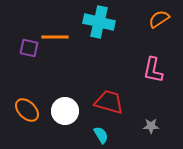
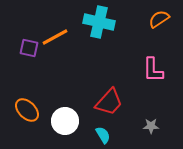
orange line: rotated 28 degrees counterclockwise
pink L-shape: rotated 12 degrees counterclockwise
red trapezoid: rotated 116 degrees clockwise
white circle: moved 10 px down
cyan semicircle: moved 2 px right
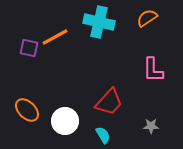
orange semicircle: moved 12 px left, 1 px up
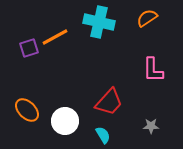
purple square: rotated 30 degrees counterclockwise
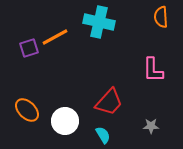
orange semicircle: moved 14 px right, 1 px up; rotated 60 degrees counterclockwise
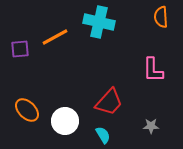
purple square: moved 9 px left, 1 px down; rotated 12 degrees clockwise
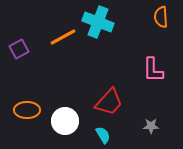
cyan cross: moved 1 px left; rotated 8 degrees clockwise
orange line: moved 8 px right
purple square: moved 1 px left; rotated 24 degrees counterclockwise
orange ellipse: rotated 45 degrees counterclockwise
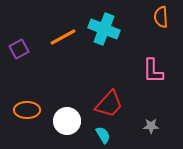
cyan cross: moved 6 px right, 7 px down
pink L-shape: moved 1 px down
red trapezoid: moved 2 px down
white circle: moved 2 px right
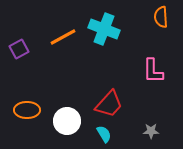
gray star: moved 5 px down
cyan semicircle: moved 1 px right, 1 px up
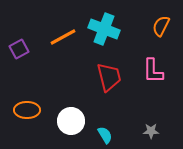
orange semicircle: moved 9 px down; rotated 30 degrees clockwise
red trapezoid: moved 27 px up; rotated 56 degrees counterclockwise
white circle: moved 4 px right
cyan semicircle: moved 1 px right, 1 px down
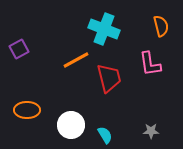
orange semicircle: rotated 140 degrees clockwise
orange line: moved 13 px right, 23 px down
pink L-shape: moved 3 px left, 7 px up; rotated 8 degrees counterclockwise
red trapezoid: moved 1 px down
white circle: moved 4 px down
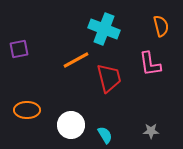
purple square: rotated 18 degrees clockwise
